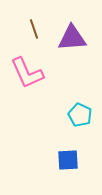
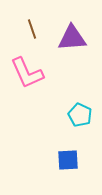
brown line: moved 2 px left
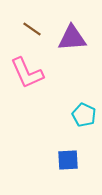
brown line: rotated 36 degrees counterclockwise
cyan pentagon: moved 4 px right
